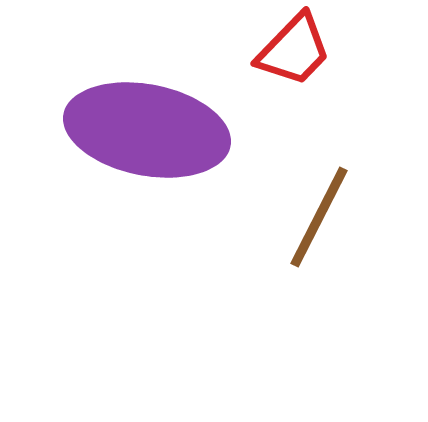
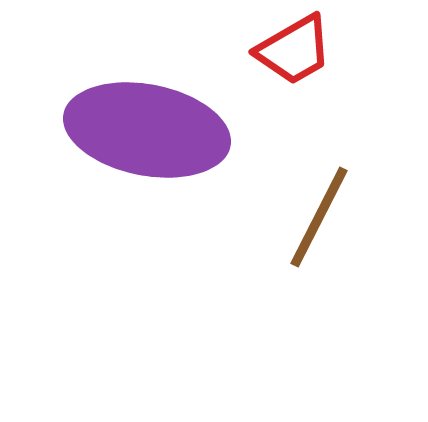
red trapezoid: rotated 16 degrees clockwise
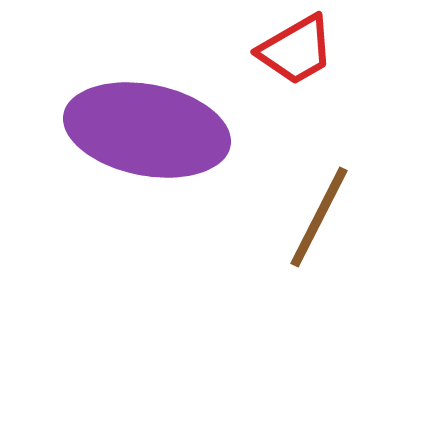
red trapezoid: moved 2 px right
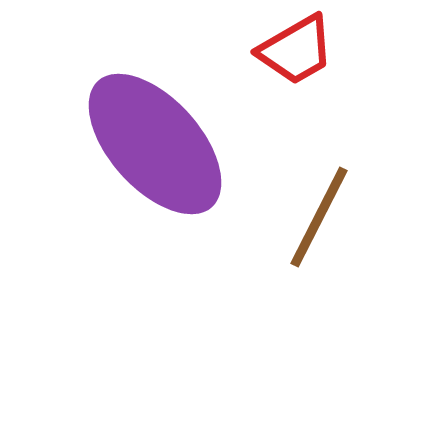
purple ellipse: moved 8 px right, 14 px down; rotated 37 degrees clockwise
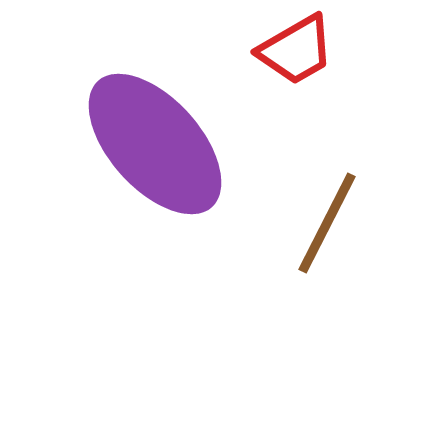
brown line: moved 8 px right, 6 px down
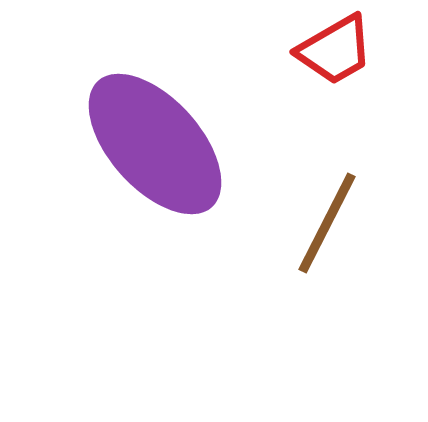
red trapezoid: moved 39 px right
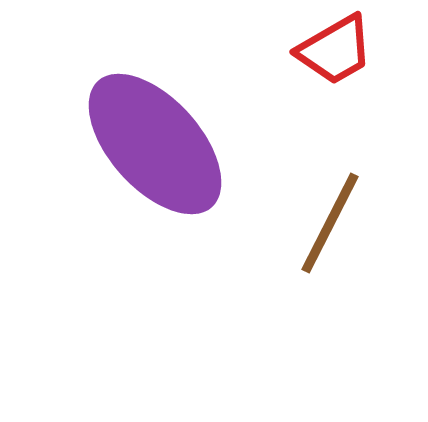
brown line: moved 3 px right
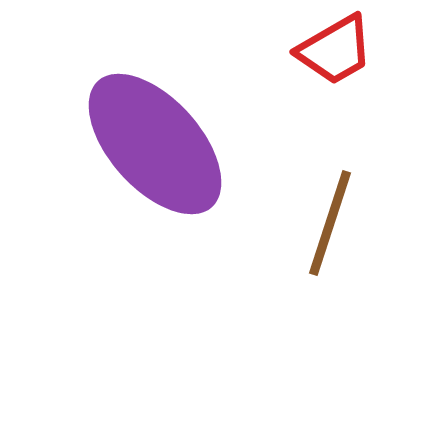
brown line: rotated 9 degrees counterclockwise
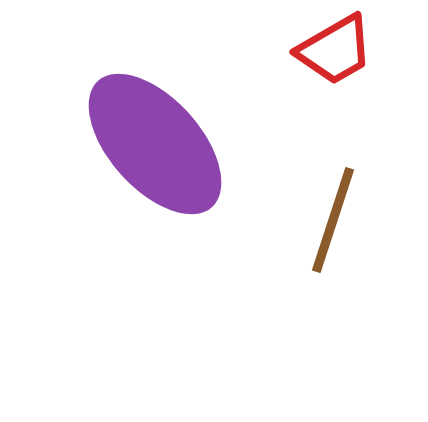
brown line: moved 3 px right, 3 px up
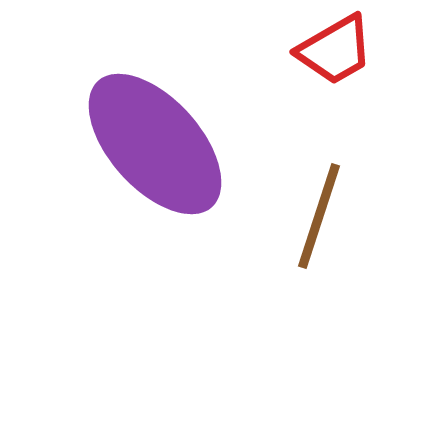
brown line: moved 14 px left, 4 px up
